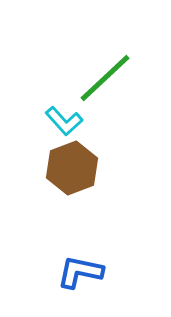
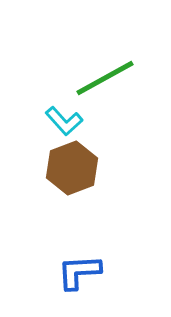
green line: rotated 14 degrees clockwise
blue L-shape: moved 1 px left; rotated 15 degrees counterclockwise
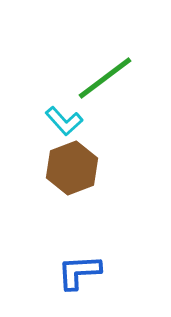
green line: rotated 8 degrees counterclockwise
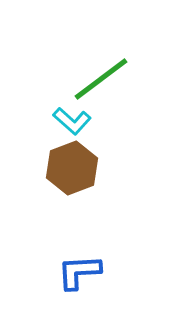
green line: moved 4 px left, 1 px down
cyan L-shape: moved 8 px right; rotated 6 degrees counterclockwise
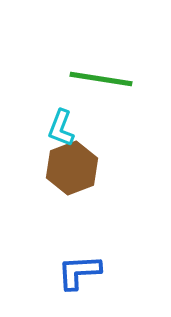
green line: rotated 46 degrees clockwise
cyan L-shape: moved 11 px left, 7 px down; rotated 69 degrees clockwise
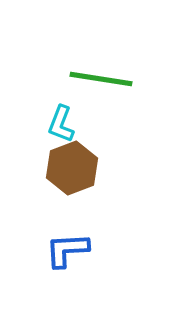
cyan L-shape: moved 4 px up
blue L-shape: moved 12 px left, 22 px up
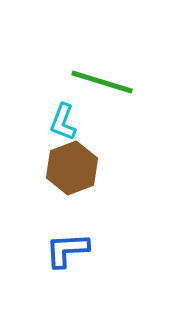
green line: moved 1 px right, 3 px down; rotated 8 degrees clockwise
cyan L-shape: moved 2 px right, 2 px up
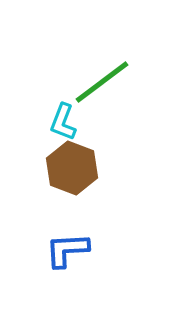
green line: rotated 54 degrees counterclockwise
brown hexagon: rotated 18 degrees counterclockwise
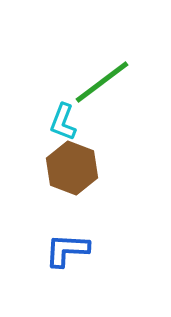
blue L-shape: rotated 6 degrees clockwise
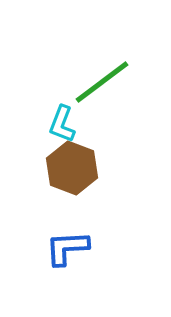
cyan L-shape: moved 1 px left, 2 px down
blue L-shape: moved 2 px up; rotated 6 degrees counterclockwise
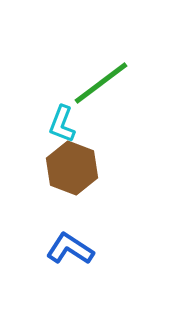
green line: moved 1 px left, 1 px down
blue L-shape: moved 3 px right, 1 px down; rotated 36 degrees clockwise
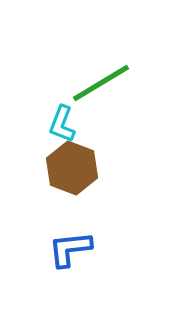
green line: rotated 6 degrees clockwise
blue L-shape: rotated 39 degrees counterclockwise
